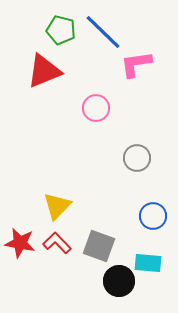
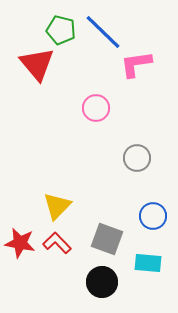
red triangle: moved 7 px left, 7 px up; rotated 48 degrees counterclockwise
gray square: moved 8 px right, 7 px up
black circle: moved 17 px left, 1 px down
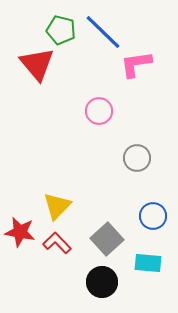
pink circle: moved 3 px right, 3 px down
gray square: rotated 28 degrees clockwise
red star: moved 11 px up
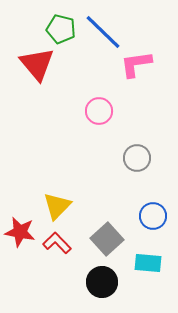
green pentagon: moved 1 px up
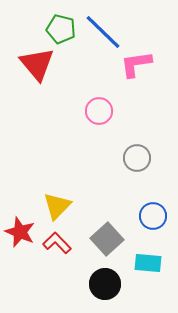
red star: rotated 12 degrees clockwise
black circle: moved 3 px right, 2 px down
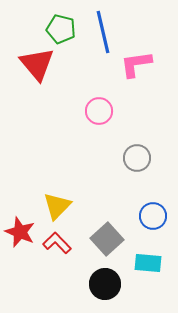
blue line: rotated 33 degrees clockwise
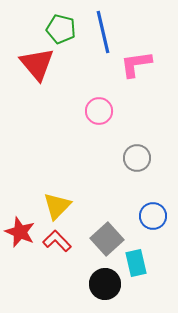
red L-shape: moved 2 px up
cyan rectangle: moved 12 px left; rotated 72 degrees clockwise
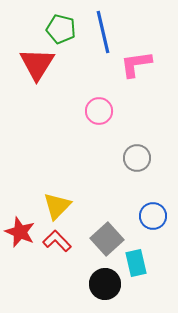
red triangle: rotated 12 degrees clockwise
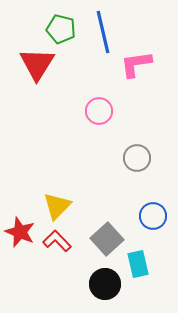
cyan rectangle: moved 2 px right, 1 px down
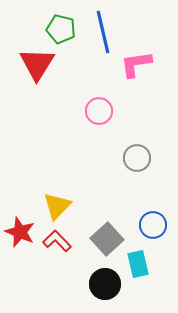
blue circle: moved 9 px down
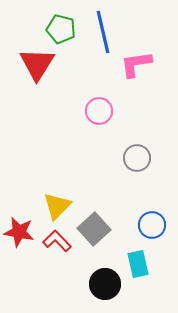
blue circle: moved 1 px left
red star: moved 1 px left; rotated 12 degrees counterclockwise
gray square: moved 13 px left, 10 px up
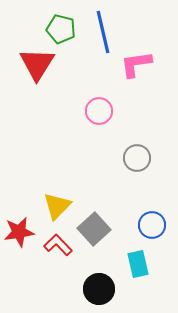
red star: rotated 20 degrees counterclockwise
red L-shape: moved 1 px right, 4 px down
black circle: moved 6 px left, 5 px down
